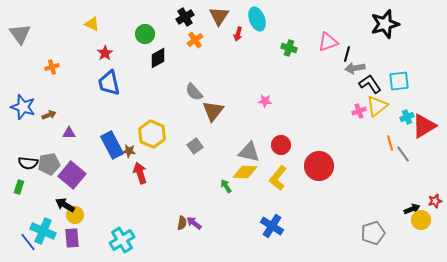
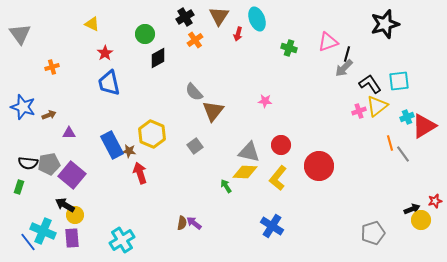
gray arrow at (355, 68): moved 11 px left; rotated 36 degrees counterclockwise
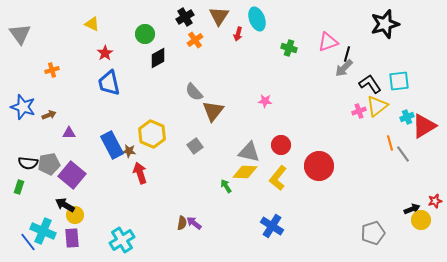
orange cross at (52, 67): moved 3 px down
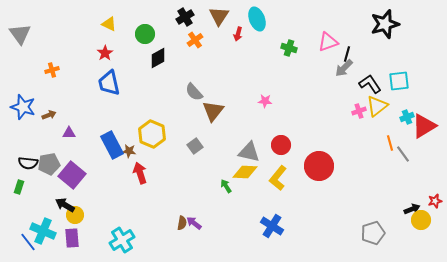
yellow triangle at (92, 24): moved 17 px right
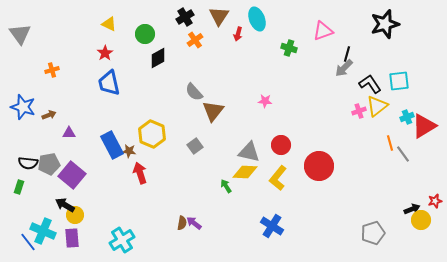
pink triangle at (328, 42): moved 5 px left, 11 px up
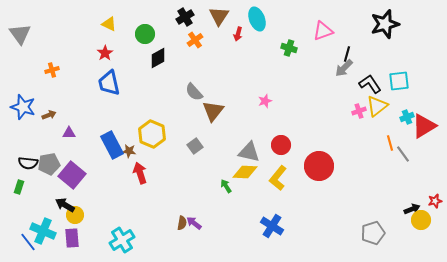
pink star at (265, 101): rotated 24 degrees counterclockwise
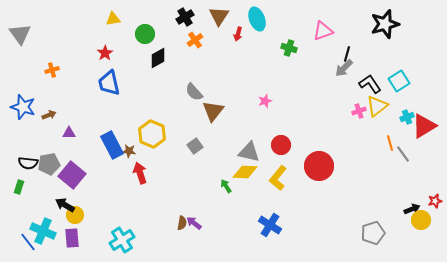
yellow triangle at (109, 24): moved 4 px right, 5 px up; rotated 35 degrees counterclockwise
cyan square at (399, 81): rotated 25 degrees counterclockwise
blue cross at (272, 226): moved 2 px left, 1 px up
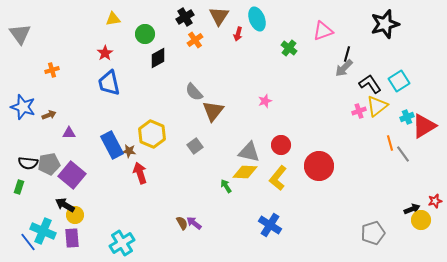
green cross at (289, 48): rotated 21 degrees clockwise
brown semicircle at (182, 223): rotated 40 degrees counterclockwise
cyan cross at (122, 240): moved 3 px down
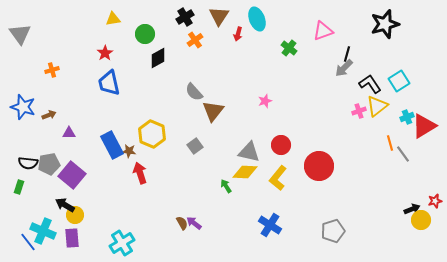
gray pentagon at (373, 233): moved 40 px left, 2 px up
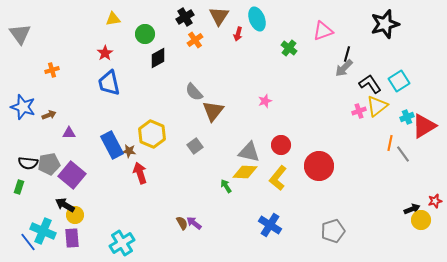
orange line at (390, 143): rotated 28 degrees clockwise
